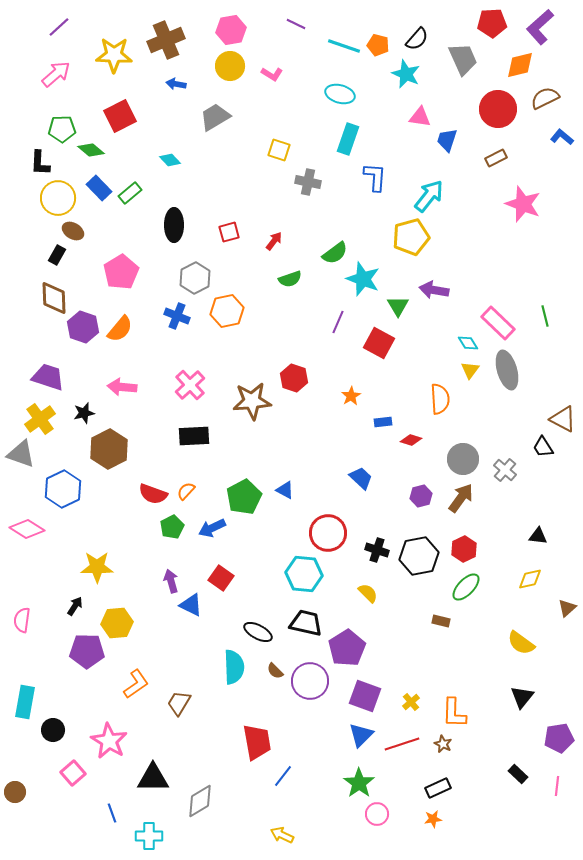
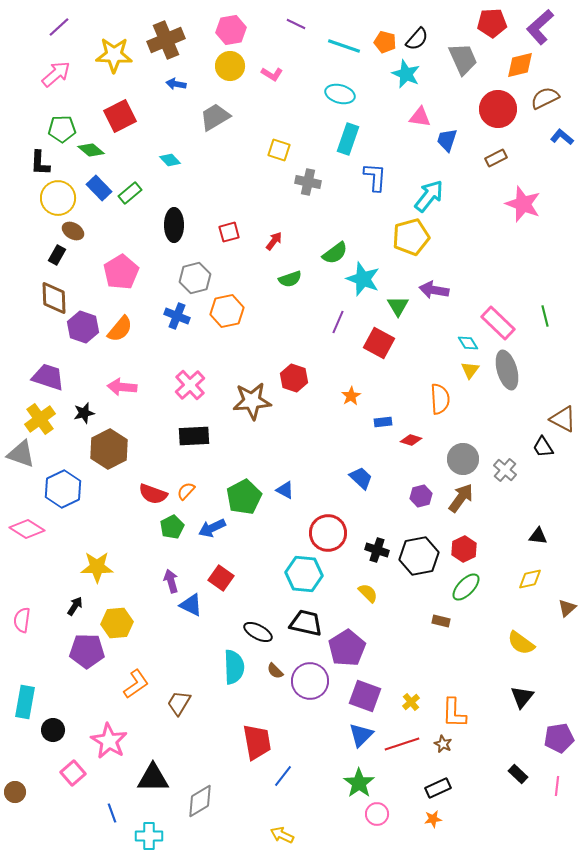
orange pentagon at (378, 45): moved 7 px right, 3 px up
gray hexagon at (195, 278): rotated 12 degrees clockwise
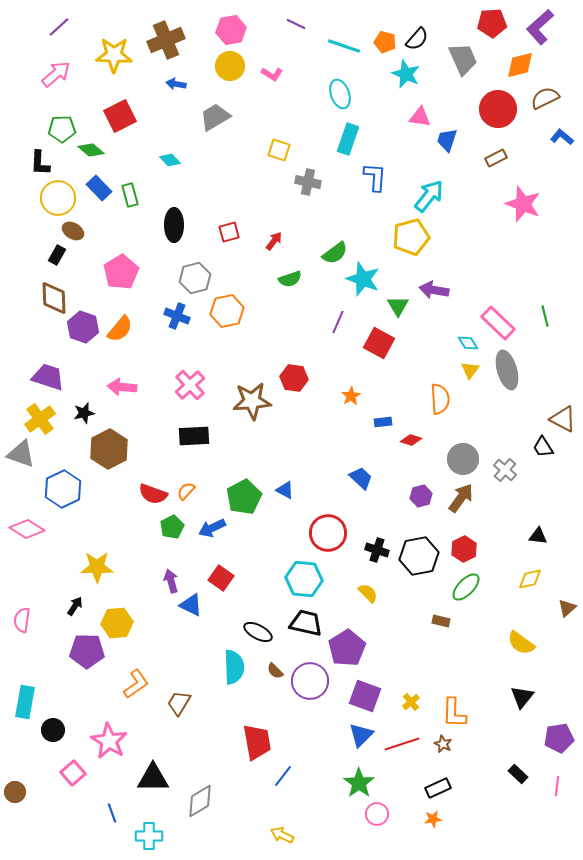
cyan ellipse at (340, 94): rotated 56 degrees clockwise
green rectangle at (130, 193): moved 2 px down; rotated 65 degrees counterclockwise
red hexagon at (294, 378): rotated 12 degrees counterclockwise
cyan hexagon at (304, 574): moved 5 px down
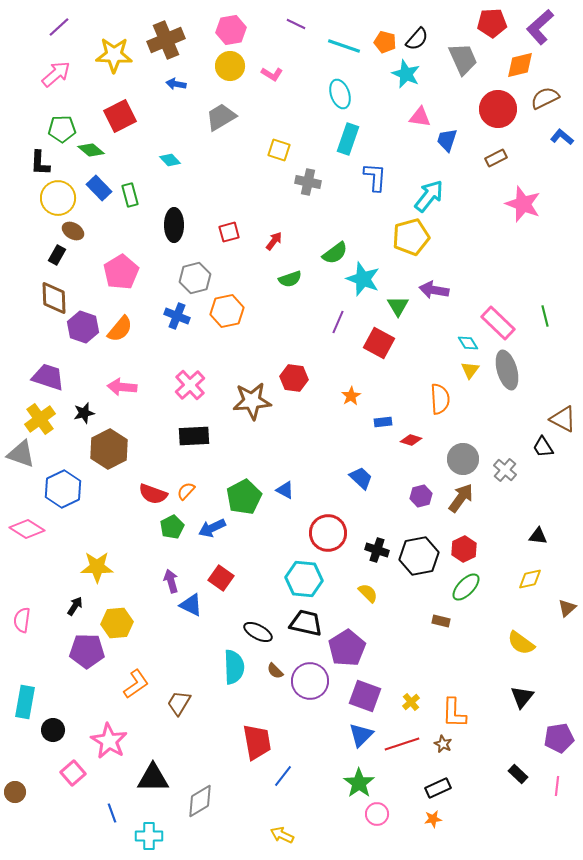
gray trapezoid at (215, 117): moved 6 px right
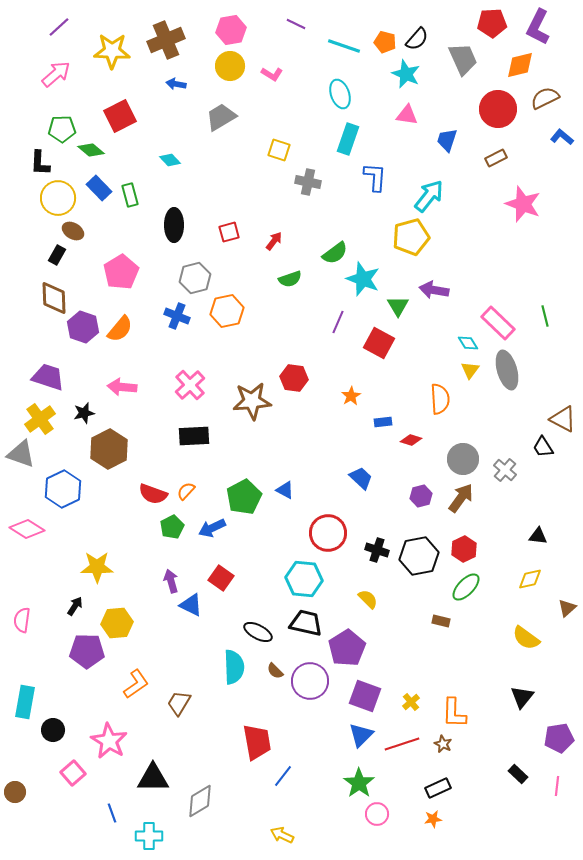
purple L-shape at (540, 27): moved 2 px left; rotated 21 degrees counterclockwise
yellow star at (114, 55): moved 2 px left, 4 px up
pink triangle at (420, 117): moved 13 px left, 2 px up
yellow semicircle at (368, 593): moved 6 px down
yellow semicircle at (521, 643): moved 5 px right, 5 px up
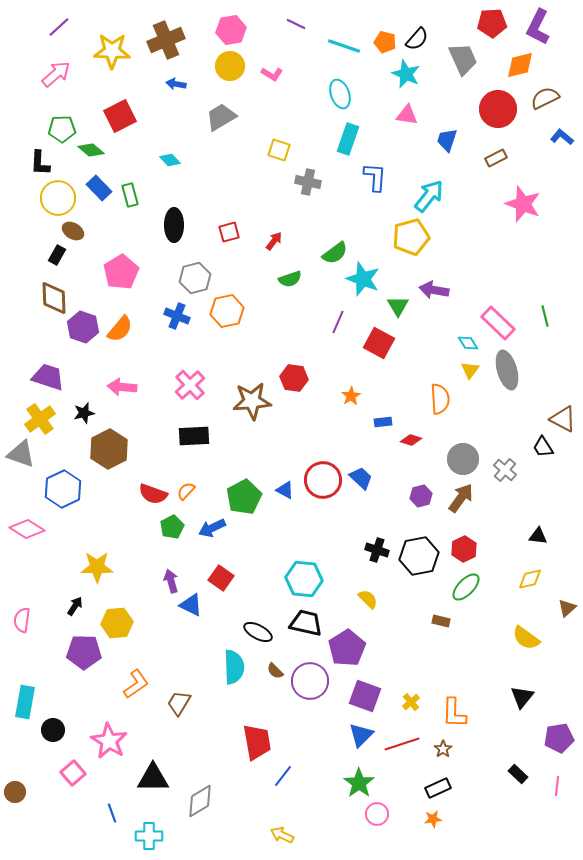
red circle at (328, 533): moved 5 px left, 53 px up
purple pentagon at (87, 651): moved 3 px left, 1 px down
brown star at (443, 744): moved 5 px down; rotated 12 degrees clockwise
